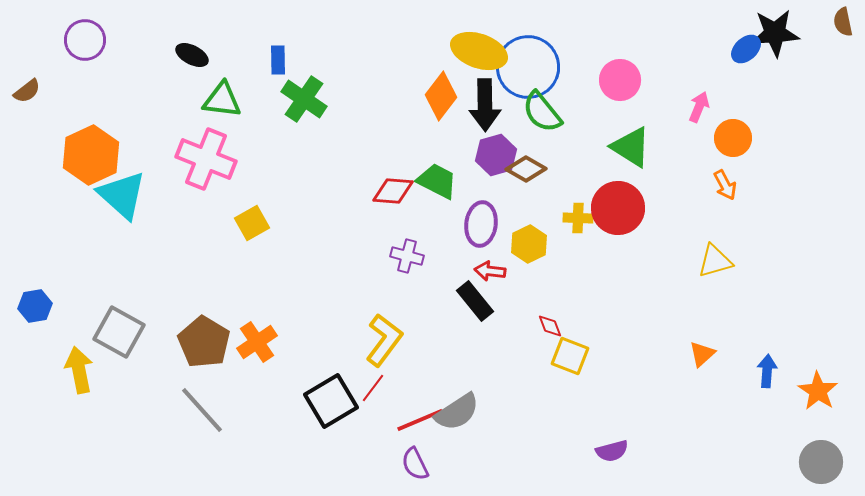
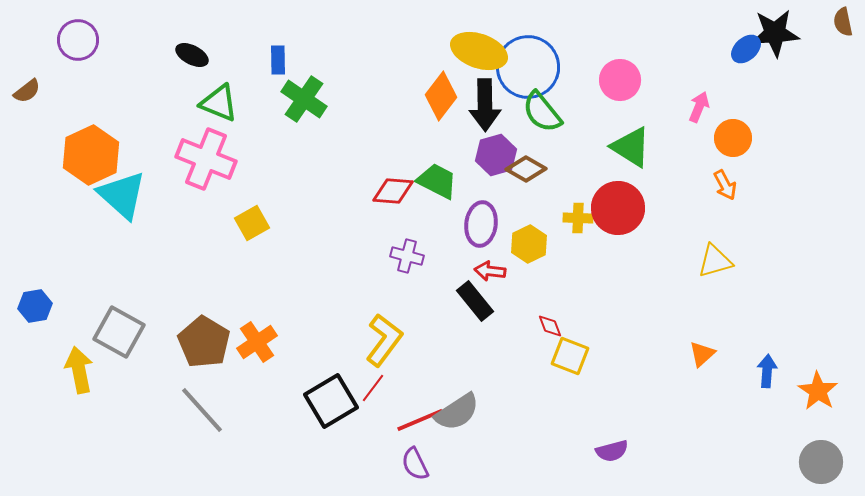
purple circle at (85, 40): moved 7 px left
green triangle at (222, 100): moved 3 px left, 3 px down; rotated 15 degrees clockwise
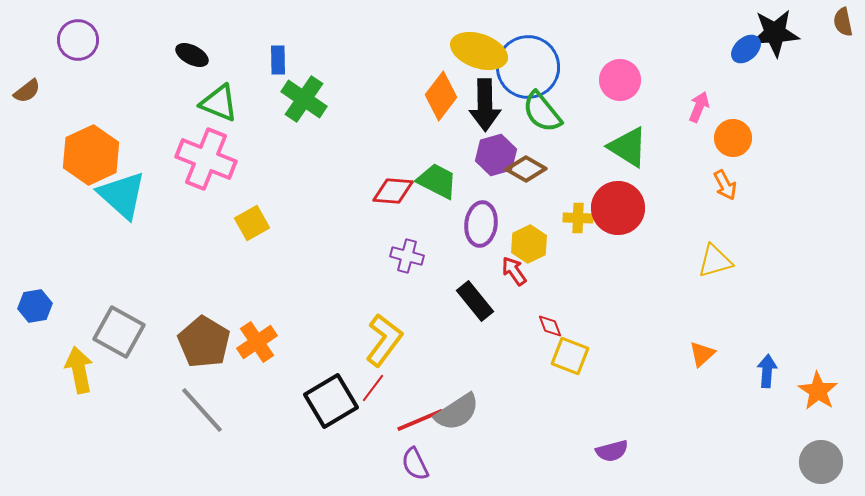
green triangle at (631, 147): moved 3 px left
red arrow at (490, 271): moved 24 px right; rotated 48 degrees clockwise
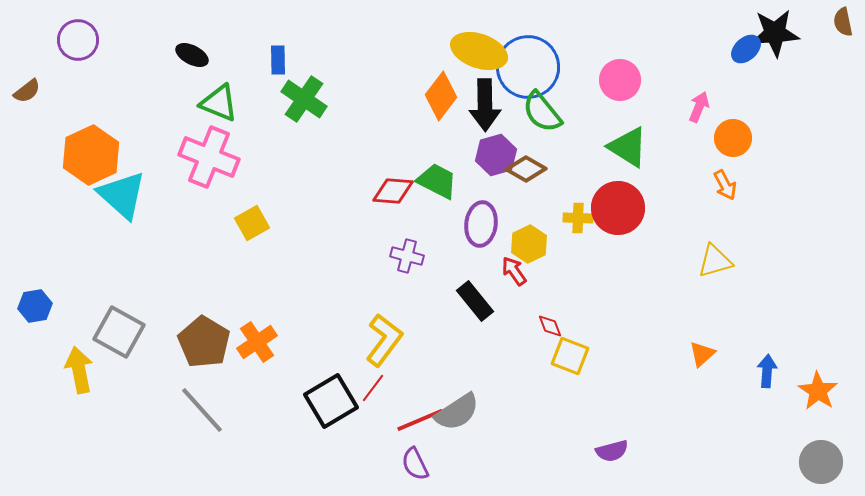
pink cross at (206, 159): moved 3 px right, 2 px up
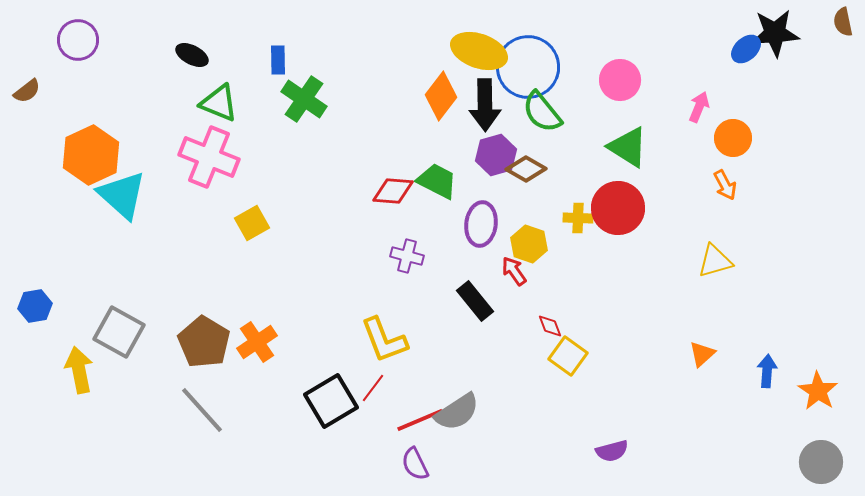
yellow hexagon at (529, 244): rotated 15 degrees counterclockwise
yellow L-shape at (384, 340): rotated 122 degrees clockwise
yellow square at (570, 356): moved 2 px left; rotated 15 degrees clockwise
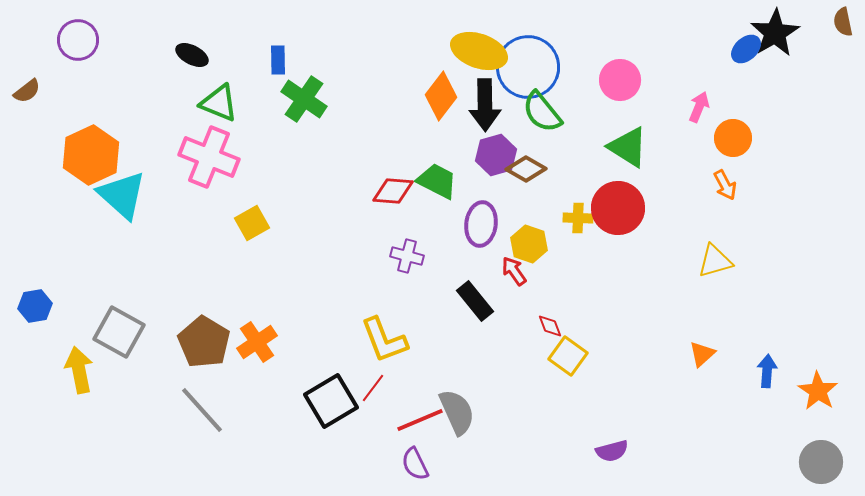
black star at (775, 33): rotated 27 degrees counterclockwise
gray semicircle at (457, 412): rotated 81 degrees counterclockwise
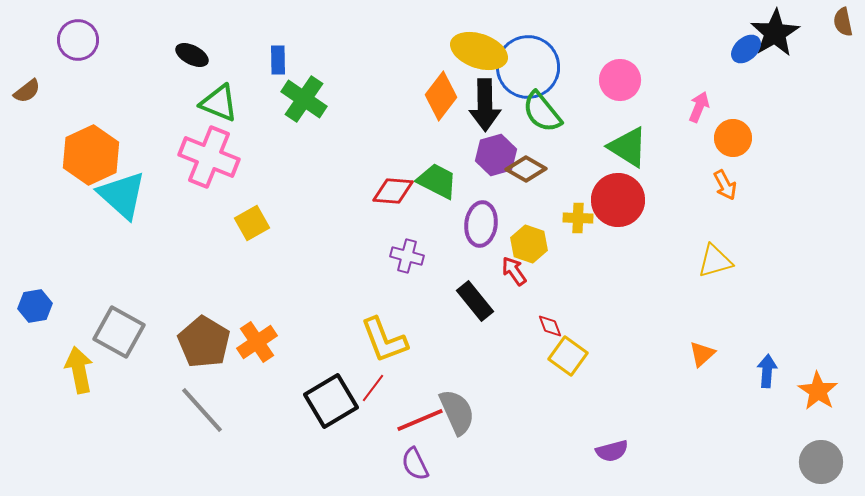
red circle at (618, 208): moved 8 px up
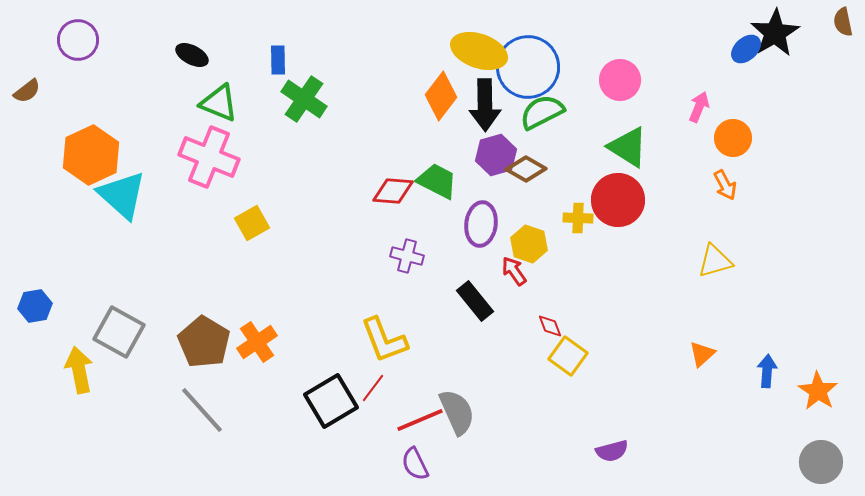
green semicircle at (542, 112): rotated 102 degrees clockwise
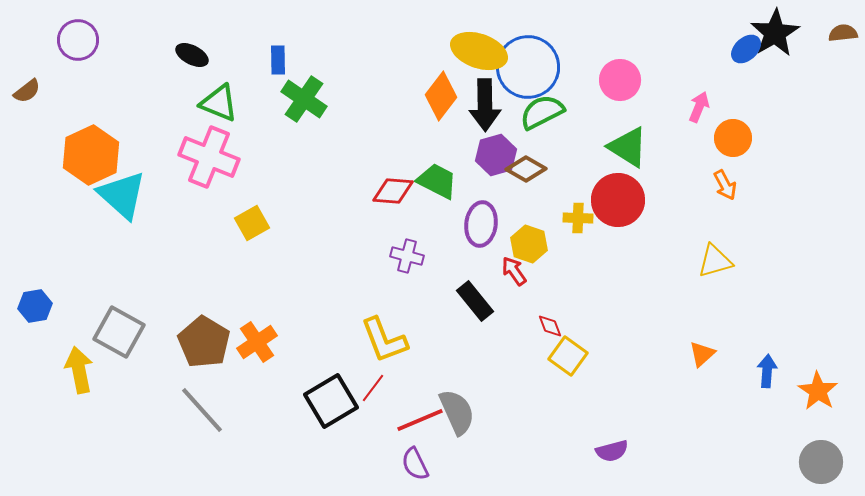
brown semicircle at (843, 22): moved 11 px down; rotated 96 degrees clockwise
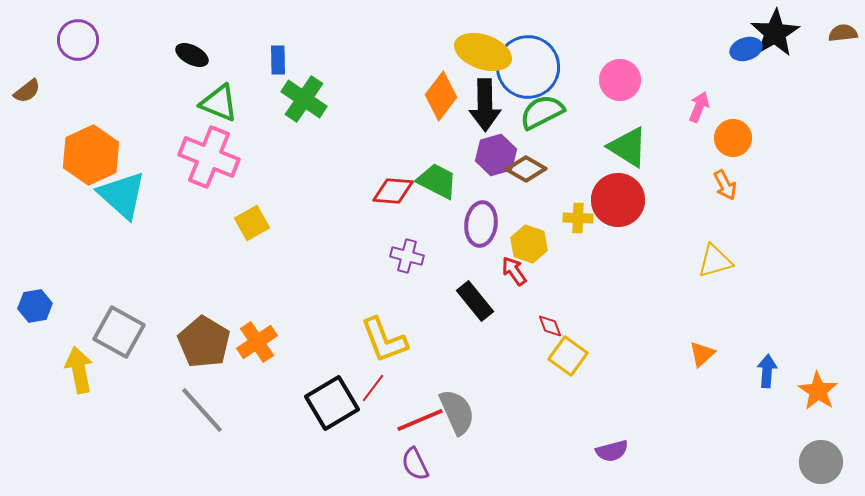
blue ellipse at (746, 49): rotated 24 degrees clockwise
yellow ellipse at (479, 51): moved 4 px right, 1 px down
black square at (331, 401): moved 1 px right, 2 px down
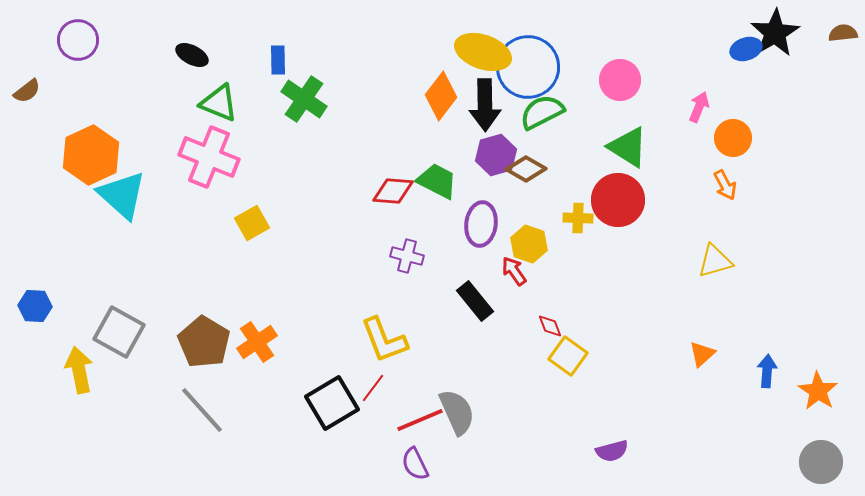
blue hexagon at (35, 306): rotated 12 degrees clockwise
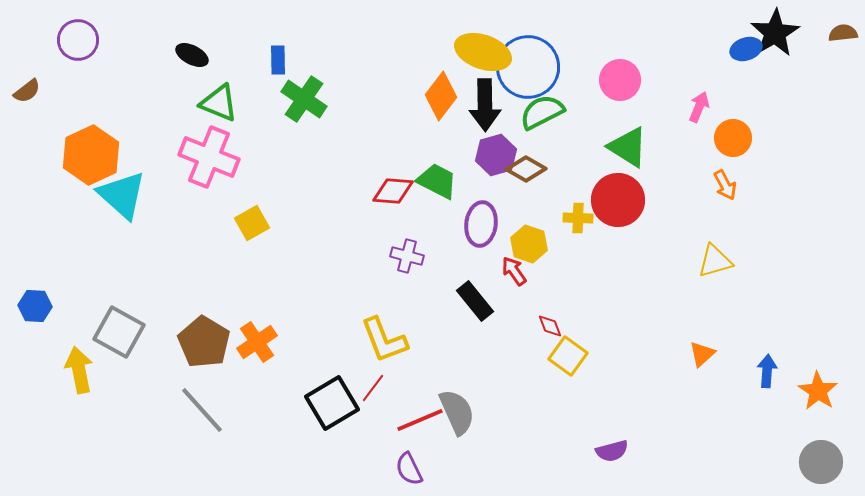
purple semicircle at (415, 464): moved 6 px left, 5 px down
